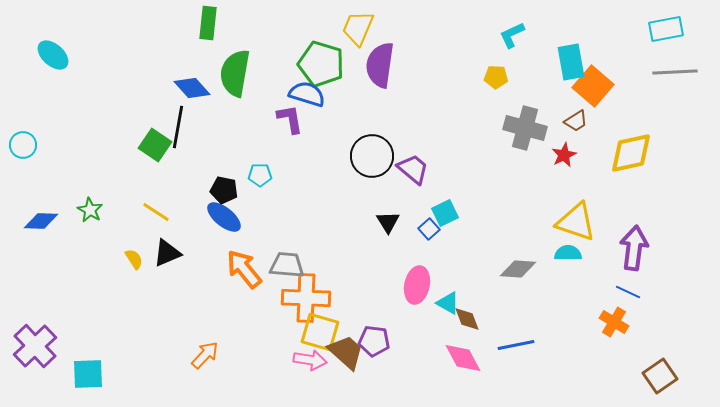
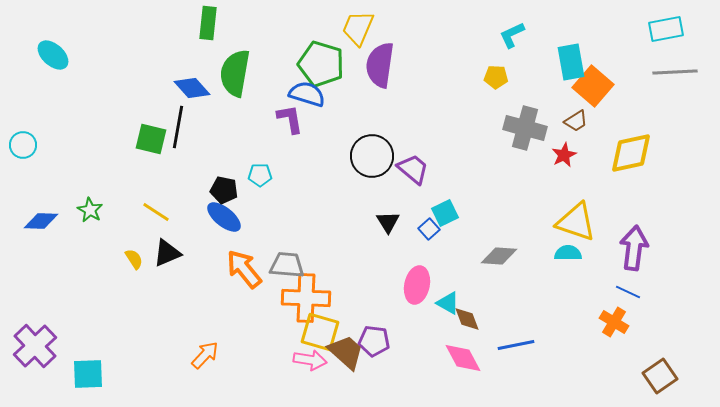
green square at (155, 145): moved 4 px left, 6 px up; rotated 20 degrees counterclockwise
gray diamond at (518, 269): moved 19 px left, 13 px up
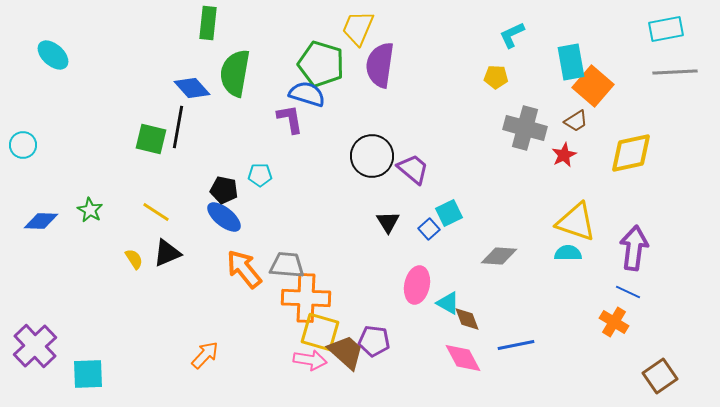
cyan square at (445, 213): moved 4 px right
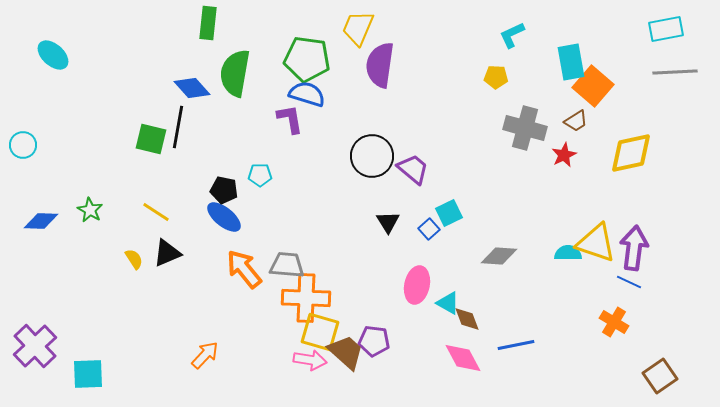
green pentagon at (321, 64): moved 14 px left, 5 px up; rotated 9 degrees counterclockwise
yellow triangle at (576, 222): moved 20 px right, 21 px down
blue line at (628, 292): moved 1 px right, 10 px up
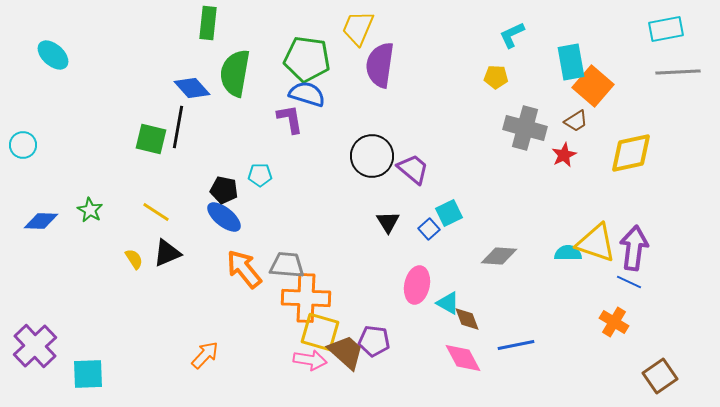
gray line at (675, 72): moved 3 px right
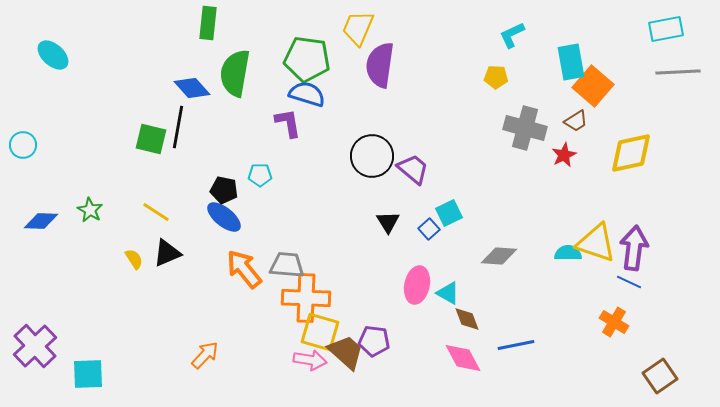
purple L-shape at (290, 119): moved 2 px left, 4 px down
cyan triangle at (448, 303): moved 10 px up
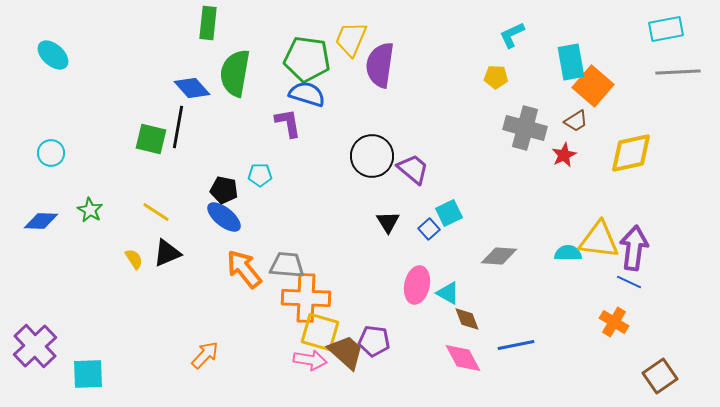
yellow trapezoid at (358, 28): moved 7 px left, 11 px down
cyan circle at (23, 145): moved 28 px right, 8 px down
yellow triangle at (596, 243): moved 3 px right, 3 px up; rotated 12 degrees counterclockwise
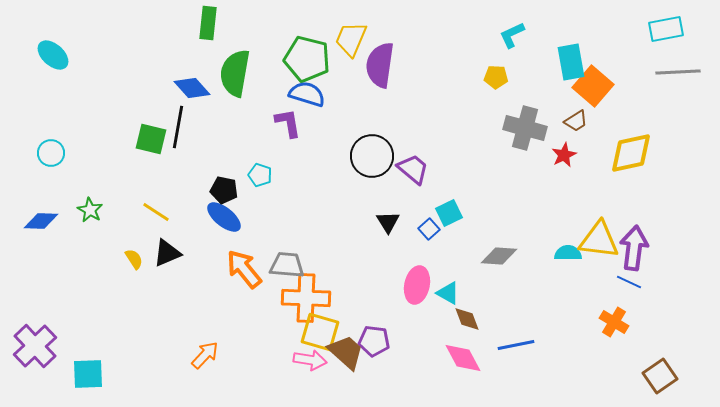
green pentagon at (307, 59): rotated 6 degrees clockwise
cyan pentagon at (260, 175): rotated 20 degrees clockwise
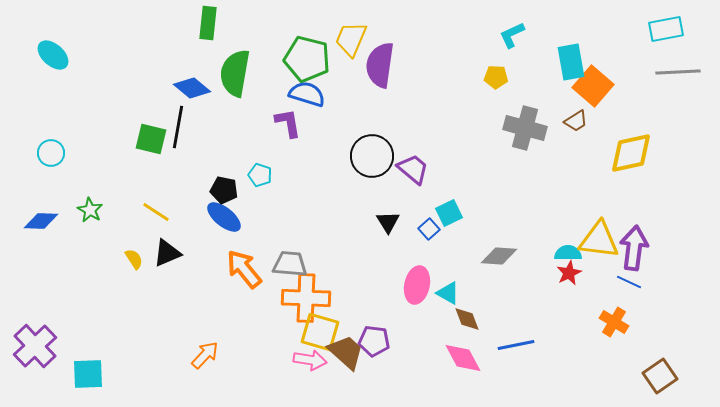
blue diamond at (192, 88): rotated 9 degrees counterclockwise
red star at (564, 155): moved 5 px right, 118 px down
gray trapezoid at (287, 265): moved 3 px right, 1 px up
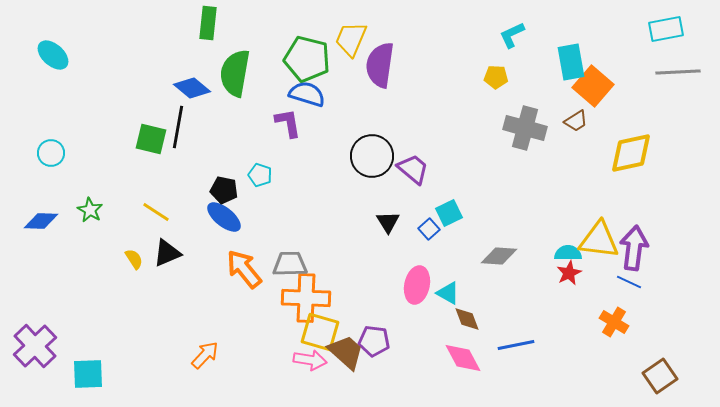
gray trapezoid at (290, 264): rotated 6 degrees counterclockwise
